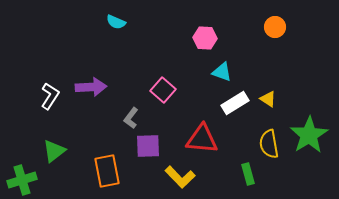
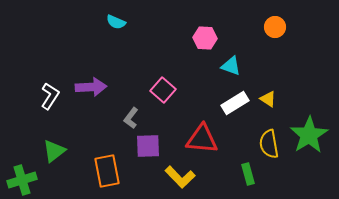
cyan triangle: moved 9 px right, 6 px up
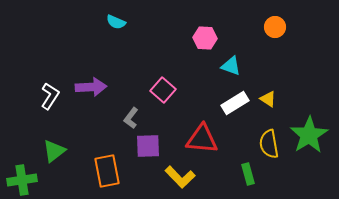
green cross: rotated 8 degrees clockwise
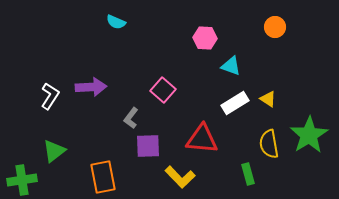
orange rectangle: moved 4 px left, 6 px down
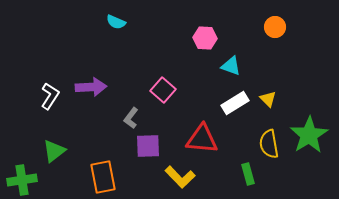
yellow triangle: rotated 12 degrees clockwise
